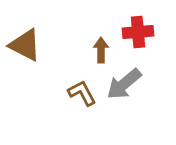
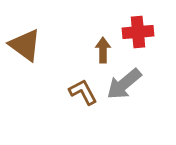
brown triangle: rotated 9 degrees clockwise
brown arrow: moved 2 px right
brown L-shape: moved 1 px right, 1 px up
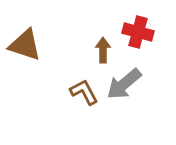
red cross: rotated 20 degrees clockwise
brown triangle: rotated 18 degrees counterclockwise
brown L-shape: moved 1 px right
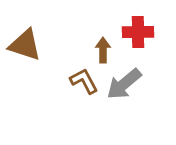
red cross: rotated 16 degrees counterclockwise
brown L-shape: moved 11 px up
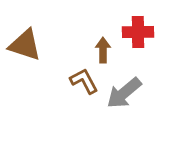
gray arrow: moved 9 px down
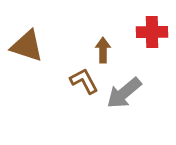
red cross: moved 14 px right
brown triangle: moved 2 px right, 1 px down
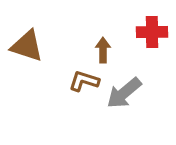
brown L-shape: rotated 44 degrees counterclockwise
